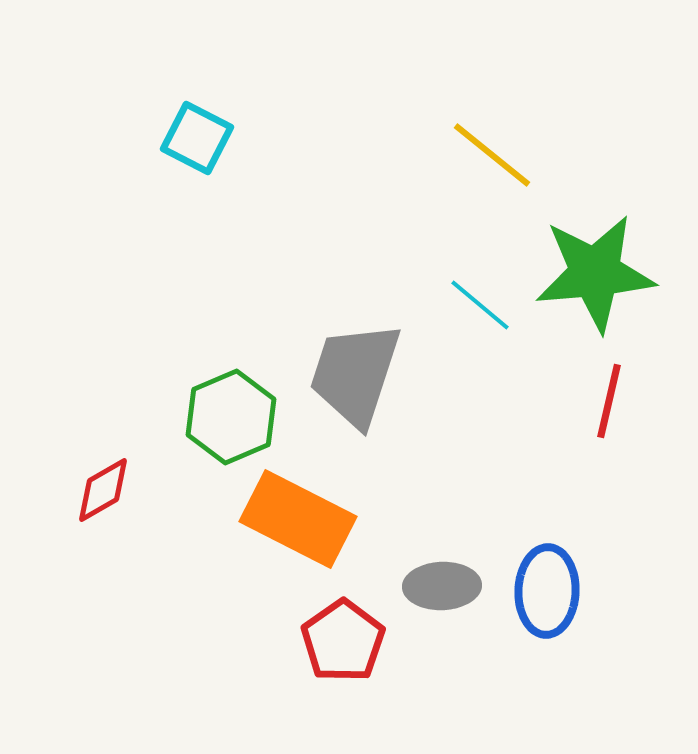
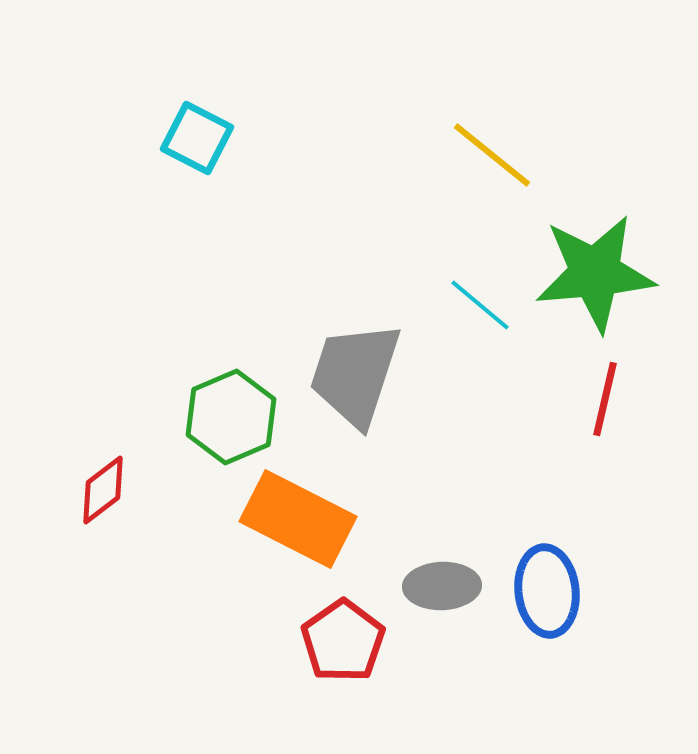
red line: moved 4 px left, 2 px up
red diamond: rotated 8 degrees counterclockwise
blue ellipse: rotated 8 degrees counterclockwise
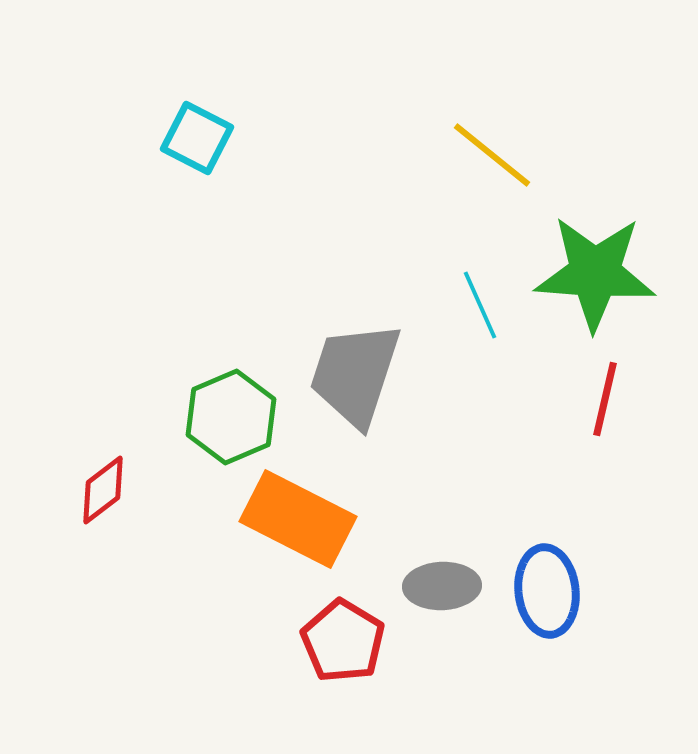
green star: rotated 9 degrees clockwise
cyan line: rotated 26 degrees clockwise
red pentagon: rotated 6 degrees counterclockwise
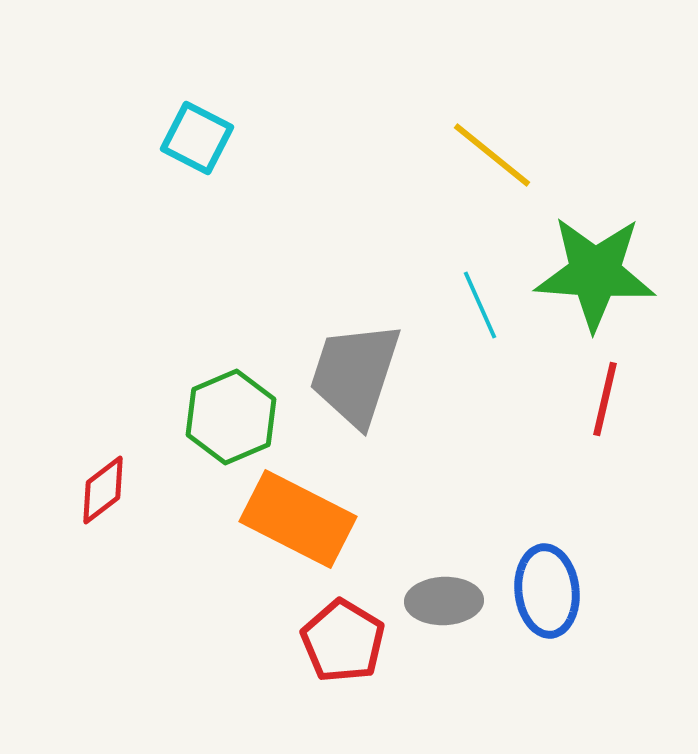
gray ellipse: moved 2 px right, 15 px down
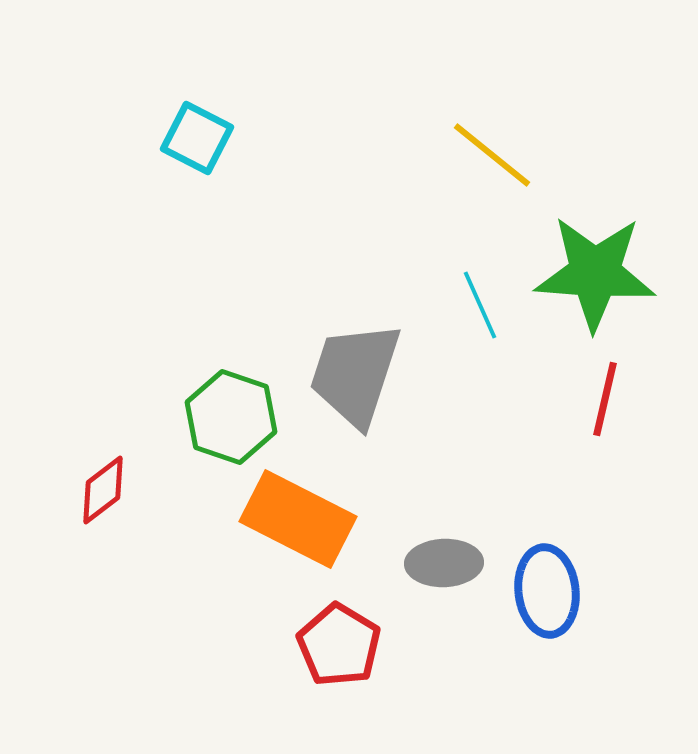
green hexagon: rotated 18 degrees counterclockwise
gray ellipse: moved 38 px up
red pentagon: moved 4 px left, 4 px down
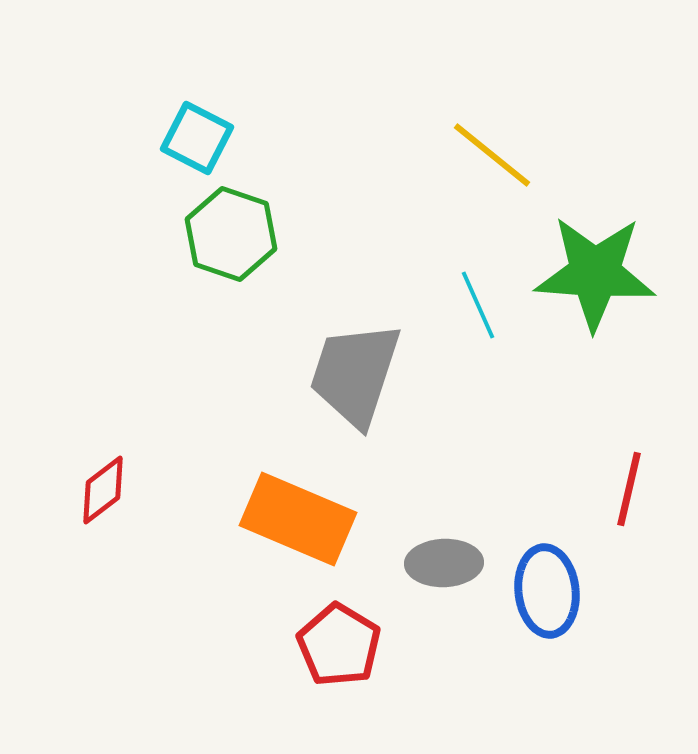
cyan line: moved 2 px left
red line: moved 24 px right, 90 px down
green hexagon: moved 183 px up
orange rectangle: rotated 4 degrees counterclockwise
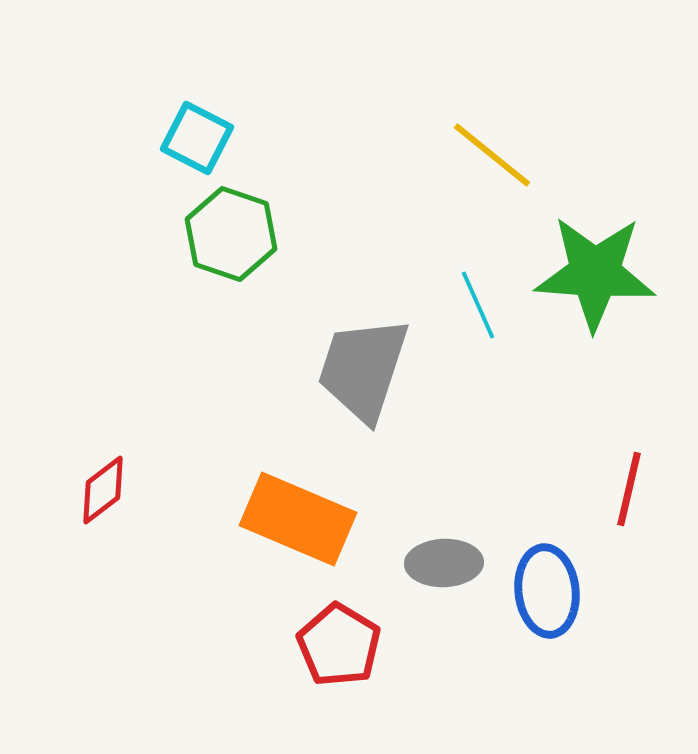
gray trapezoid: moved 8 px right, 5 px up
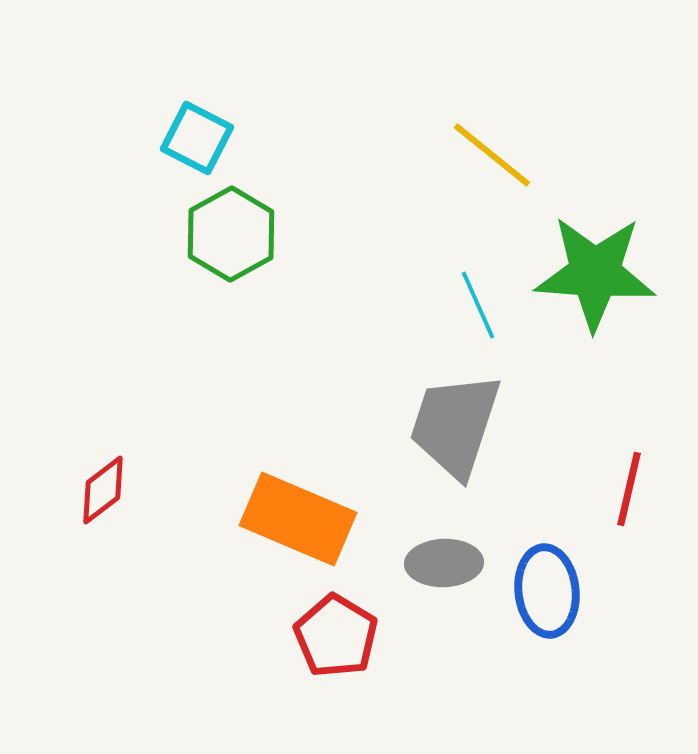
green hexagon: rotated 12 degrees clockwise
gray trapezoid: moved 92 px right, 56 px down
red pentagon: moved 3 px left, 9 px up
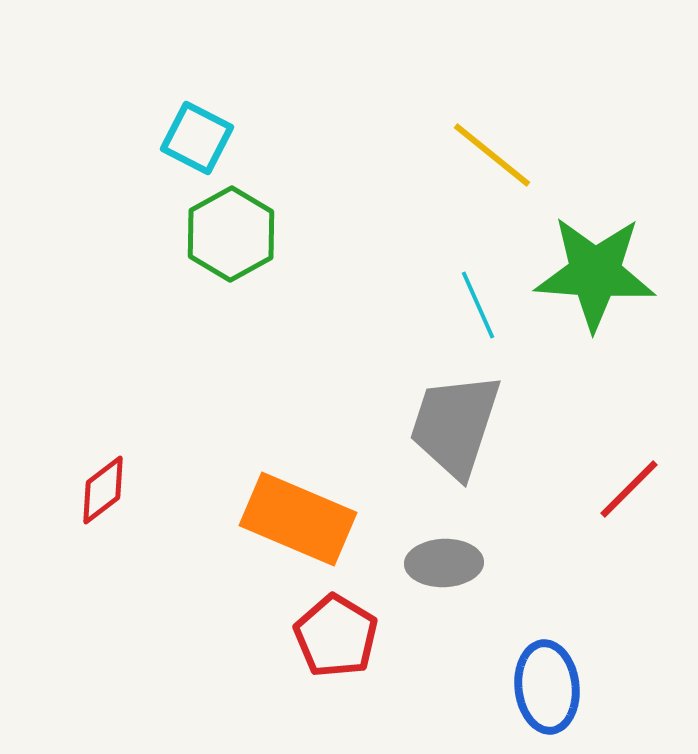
red line: rotated 32 degrees clockwise
blue ellipse: moved 96 px down
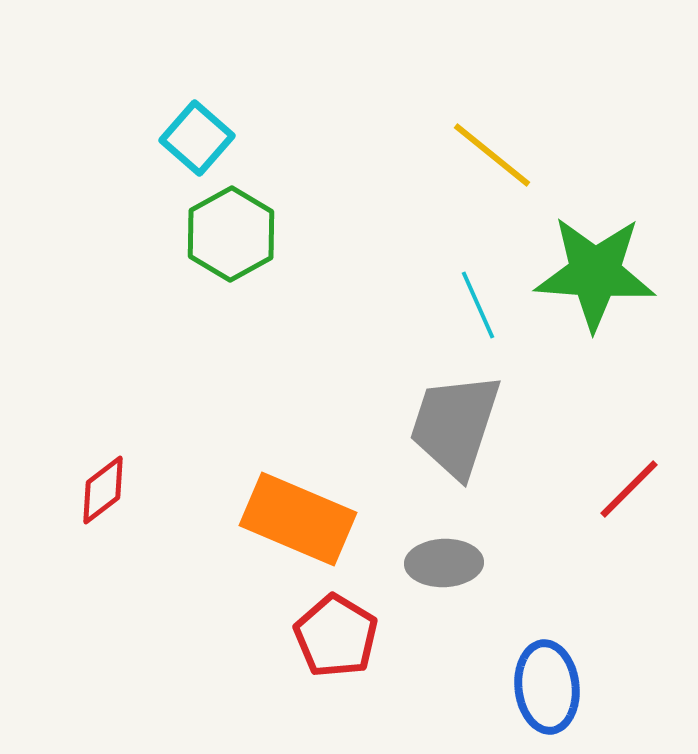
cyan square: rotated 14 degrees clockwise
